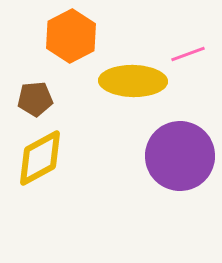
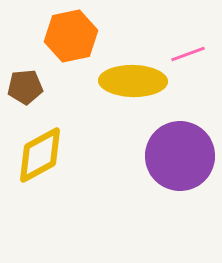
orange hexagon: rotated 15 degrees clockwise
brown pentagon: moved 10 px left, 12 px up
yellow diamond: moved 3 px up
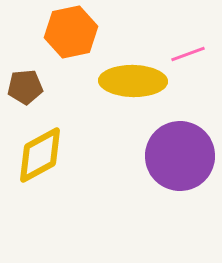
orange hexagon: moved 4 px up
